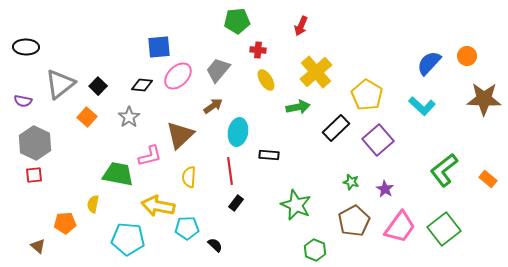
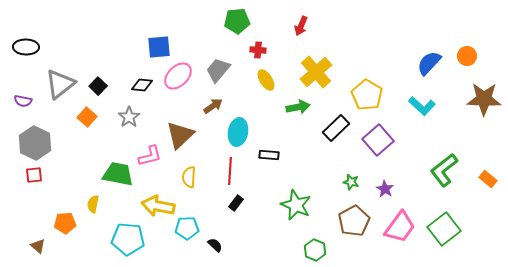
red line at (230, 171): rotated 12 degrees clockwise
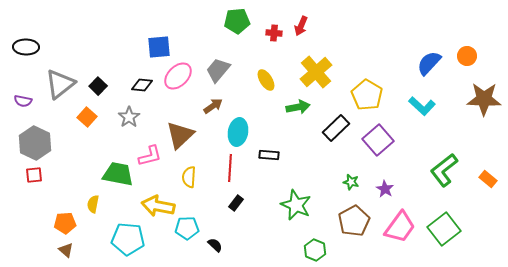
red cross at (258, 50): moved 16 px right, 17 px up
red line at (230, 171): moved 3 px up
brown triangle at (38, 246): moved 28 px right, 4 px down
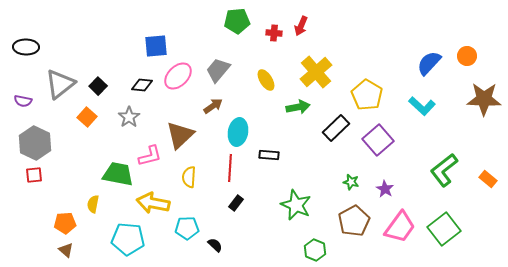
blue square at (159, 47): moved 3 px left, 1 px up
yellow arrow at (158, 206): moved 5 px left, 3 px up
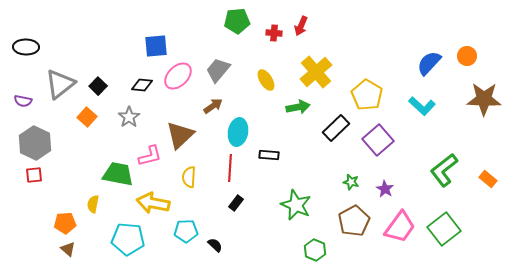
cyan pentagon at (187, 228): moved 1 px left, 3 px down
brown triangle at (66, 250): moved 2 px right, 1 px up
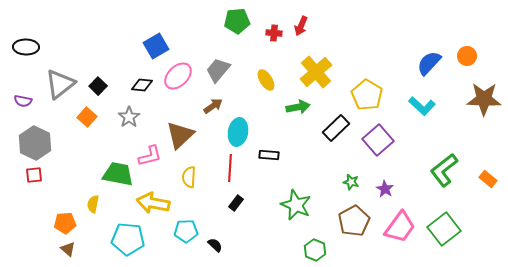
blue square at (156, 46): rotated 25 degrees counterclockwise
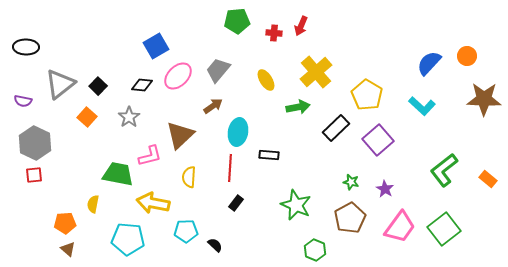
brown pentagon at (354, 221): moved 4 px left, 3 px up
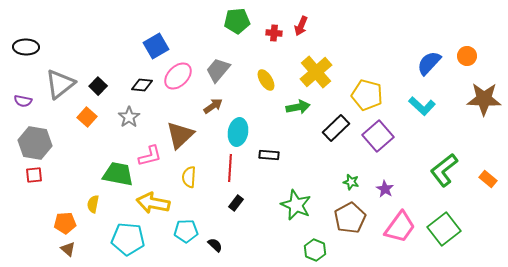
yellow pentagon at (367, 95): rotated 16 degrees counterclockwise
purple square at (378, 140): moved 4 px up
gray hexagon at (35, 143): rotated 16 degrees counterclockwise
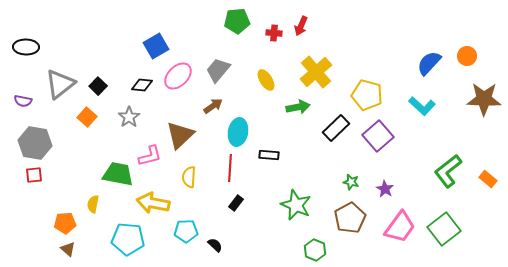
green L-shape at (444, 170): moved 4 px right, 1 px down
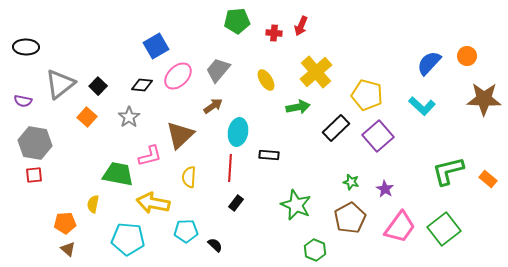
green L-shape at (448, 171): rotated 24 degrees clockwise
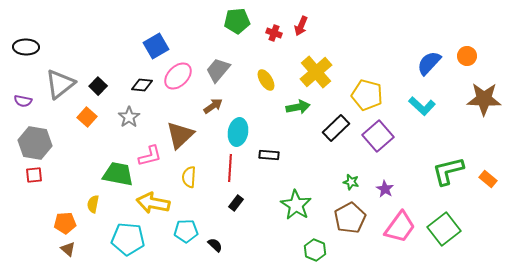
red cross at (274, 33): rotated 14 degrees clockwise
green star at (296, 205): rotated 8 degrees clockwise
